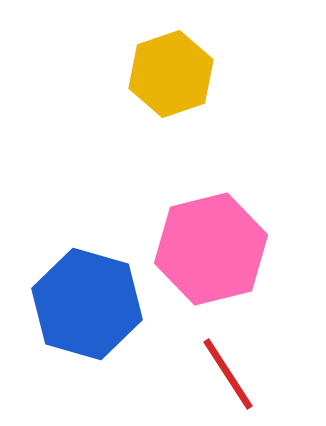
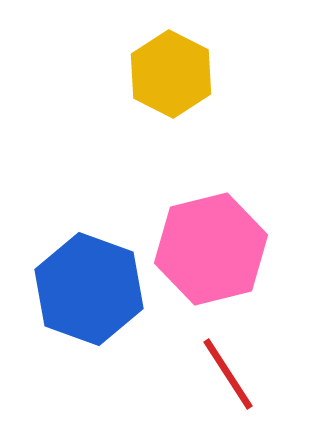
yellow hexagon: rotated 14 degrees counterclockwise
blue hexagon: moved 2 px right, 15 px up; rotated 4 degrees clockwise
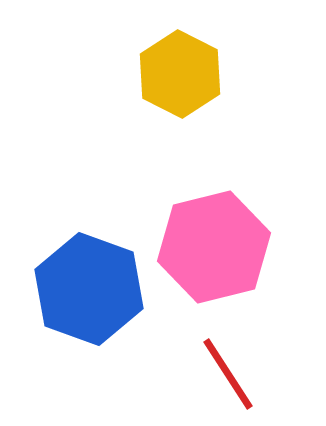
yellow hexagon: moved 9 px right
pink hexagon: moved 3 px right, 2 px up
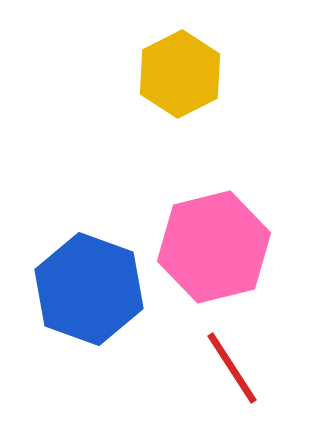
yellow hexagon: rotated 6 degrees clockwise
red line: moved 4 px right, 6 px up
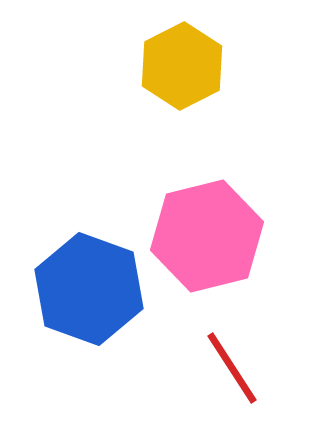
yellow hexagon: moved 2 px right, 8 px up
pink hexagon: moved 7 px left, 11 px up
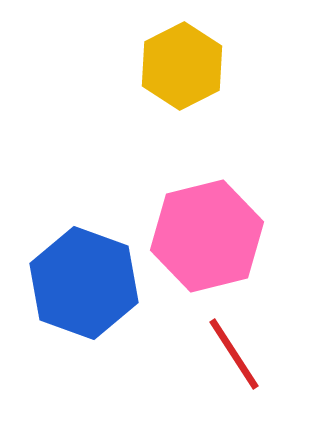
blue hexagon: moved 5 px left, 6 px up
red line: moved 2 px right, 14 px up
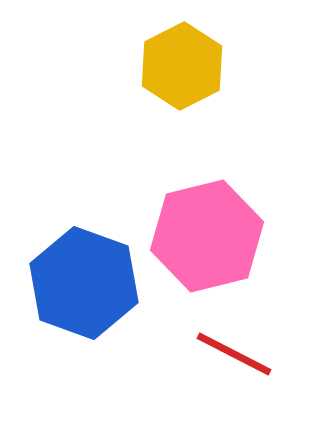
red line: rotated 30 degrees counterclockwise
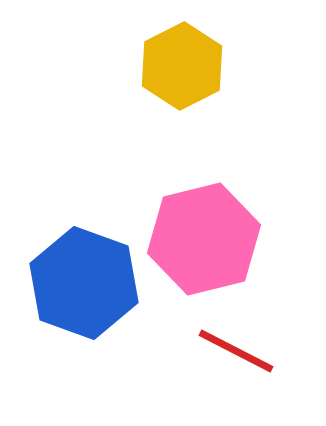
pink hexagon: moved 3 px left, 3 px down
red line: moved 2 px right, 3 px up
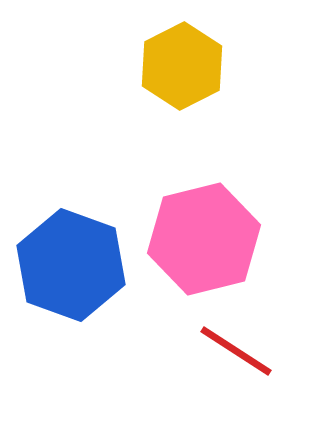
blue hexagon: moved 13 px left, 18 px up
red line: rotated 6 degrees clockwise
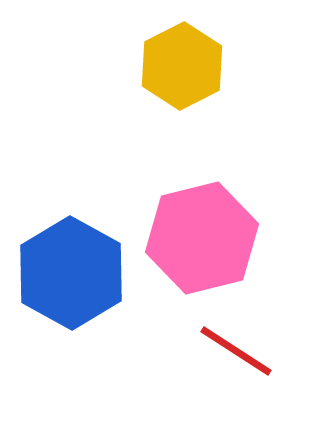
pink hexagon: moved 2 px left, 1 px up
blue hexagon: moved 8 px down; rotated 9 degrees clockwise
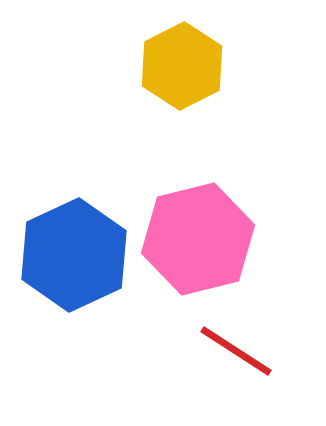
pink hexagon: moved 4 px left, 1 px down
blue hexagon: moved 3 px right, 18 px up; rotated 6 degrees clockwise
